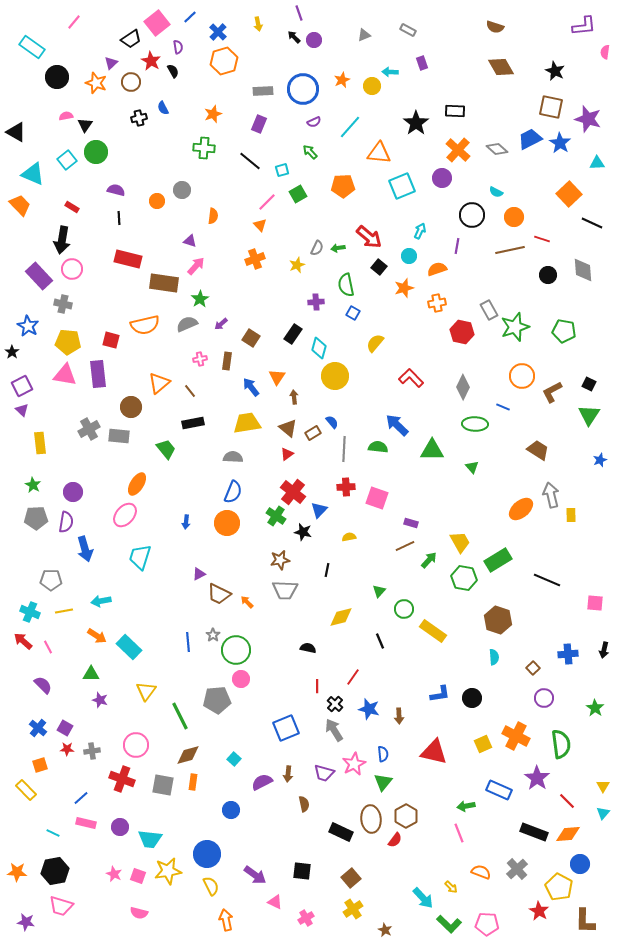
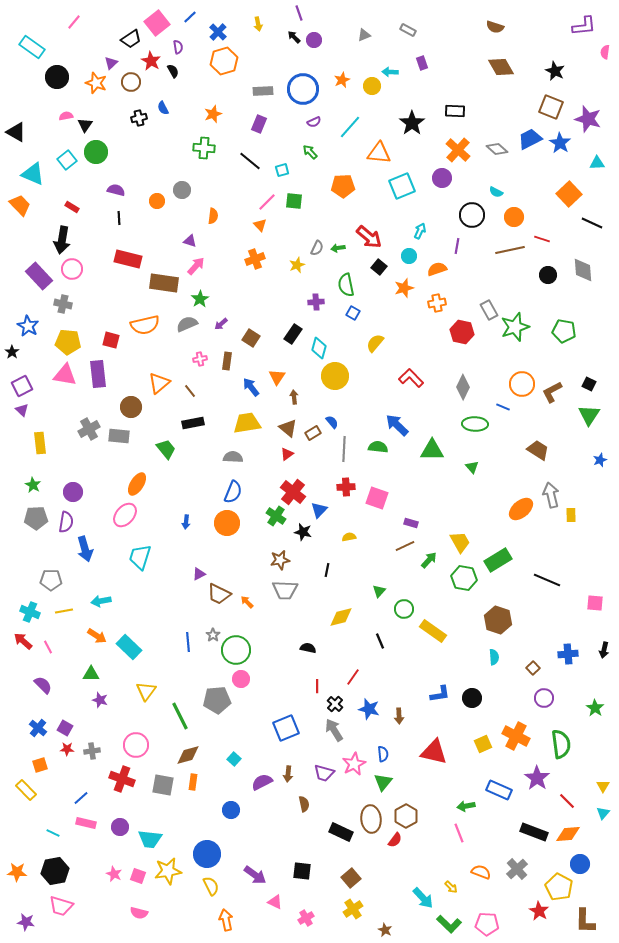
brown square at (551, 107): rotated 10 degrees clockwise
black star at (416, 123): moved 4 px left
green square at (298, 194): moved 4 px left, 7 px down; rotated 36 degrees clockwise
orange circle at (522, 376): moved 8 px down
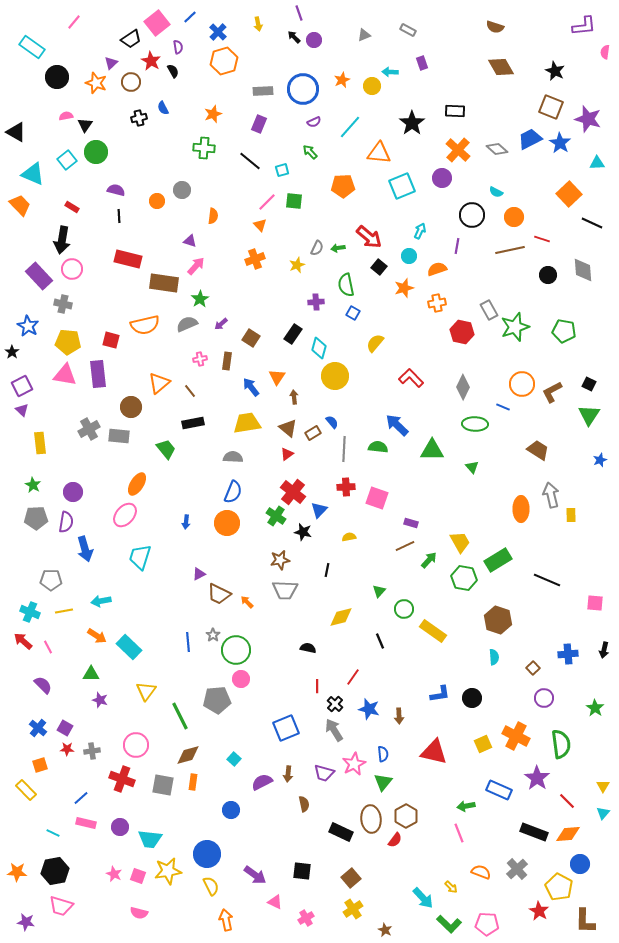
black line at (119, 218): moved 2 px up
orange ellipse at (521, 509): rotated 50 degrees counterclockwise
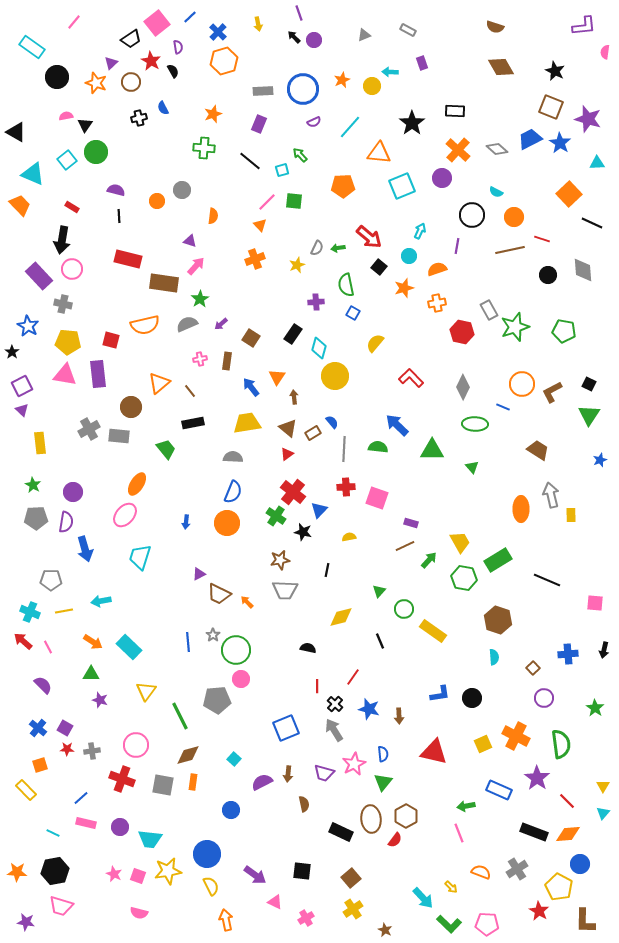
green arrow at (310, 152): moved 10 px left, 3 px down
orange arrow at (97, 636): moved 4 px left, 6 px down
gray cross at (517, 869): rotated 10 degrees clockwise
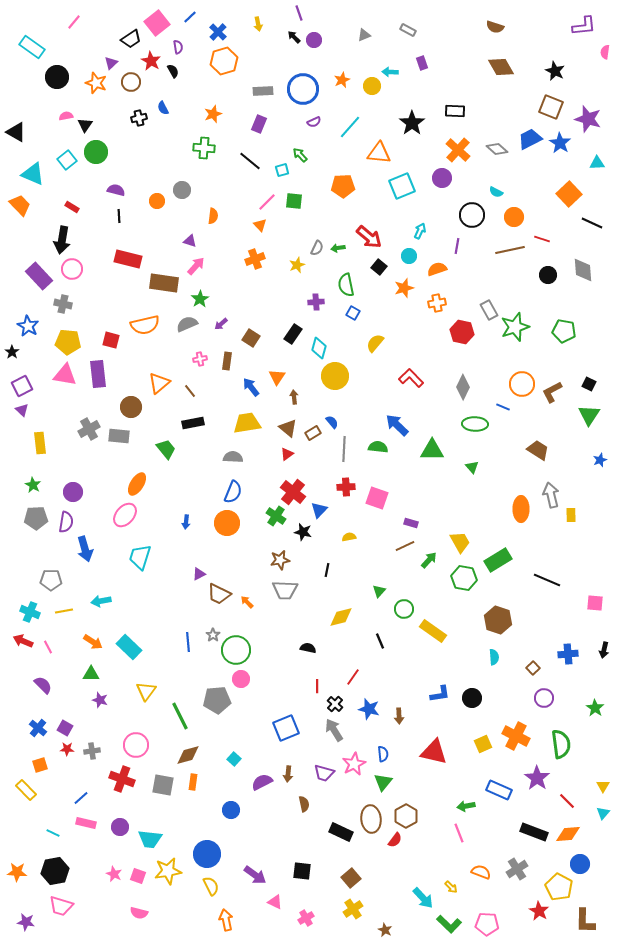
red arrow at (23, 641): rotated 18 degrees counterclockwise
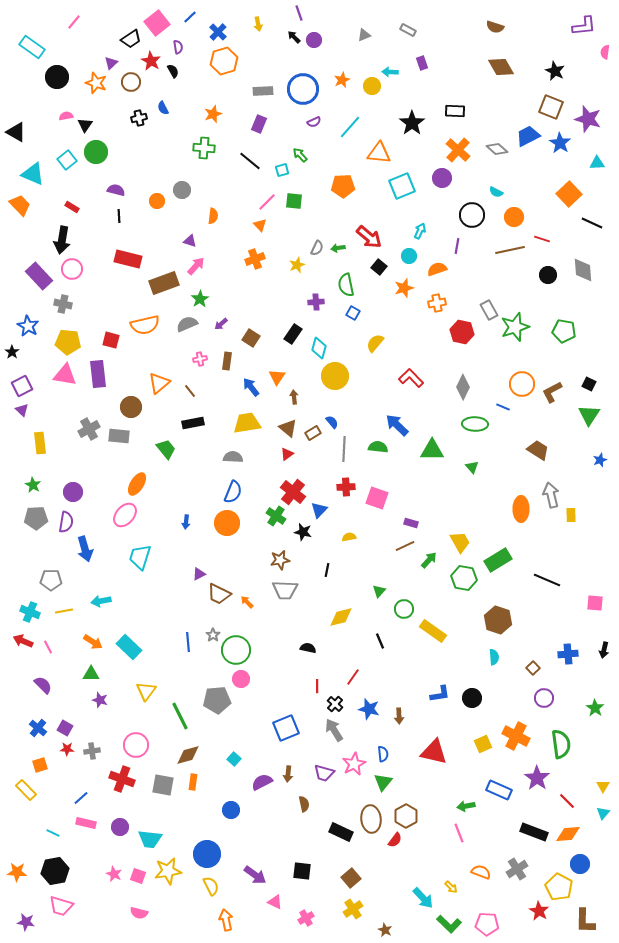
blue trapezoid at (530, 139): moved 2 px left, 3 px up
brown rectangle at (164, 283): rotated 28 degrees counterclockwise
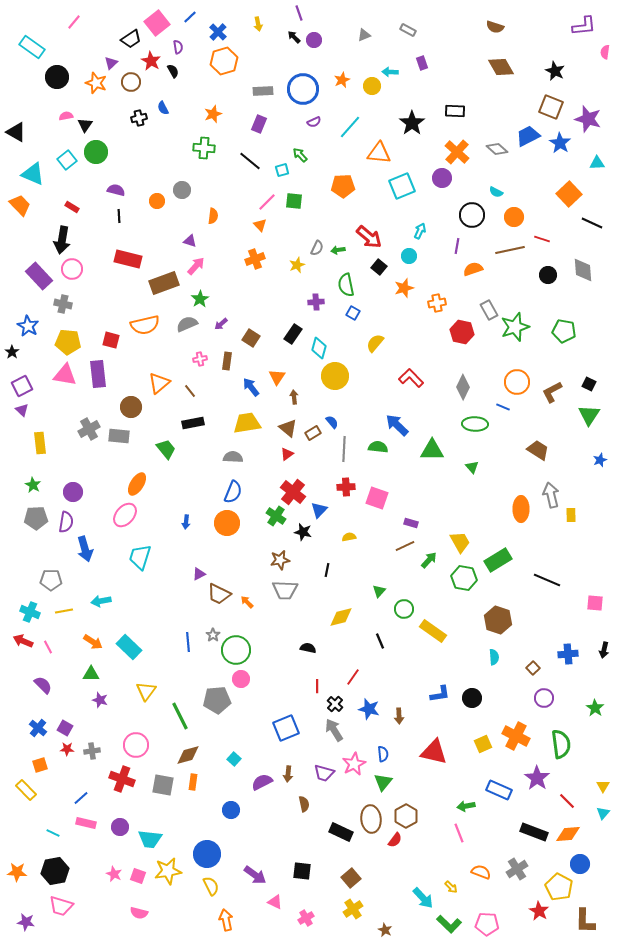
orange cross at (458, 150): moved 1 px left, 2 px down
green arrow at (338, 248): moved 2 px down
orange semicircle at (437, 269): moved 36 px right
orange circle at (522, 384): moved 5 px left, 2 px up
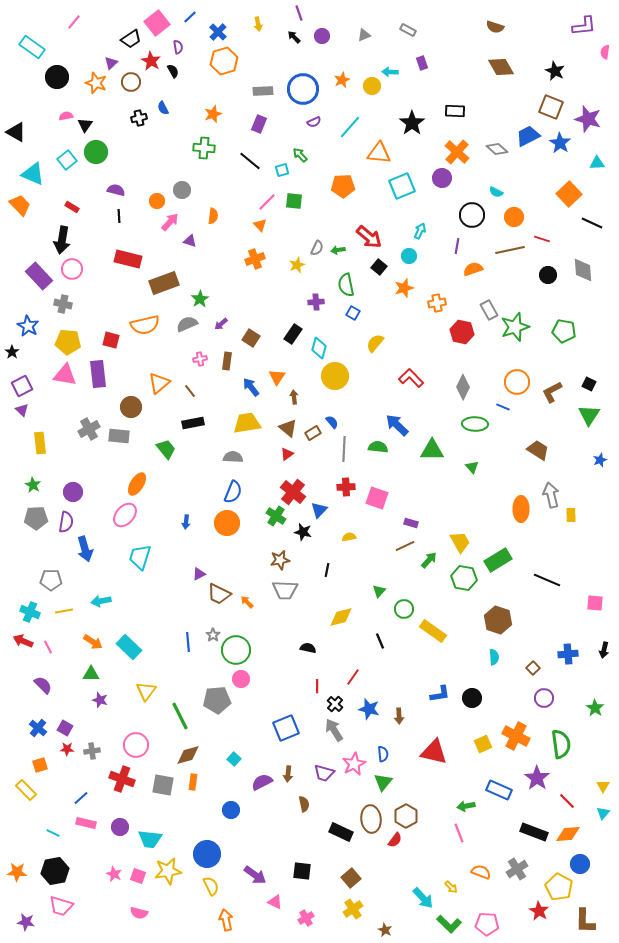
purple circle at (314, 40): moved 8 px right, 4 px up
pink arrow at (196, 266): moved 26 px left, 44 px up
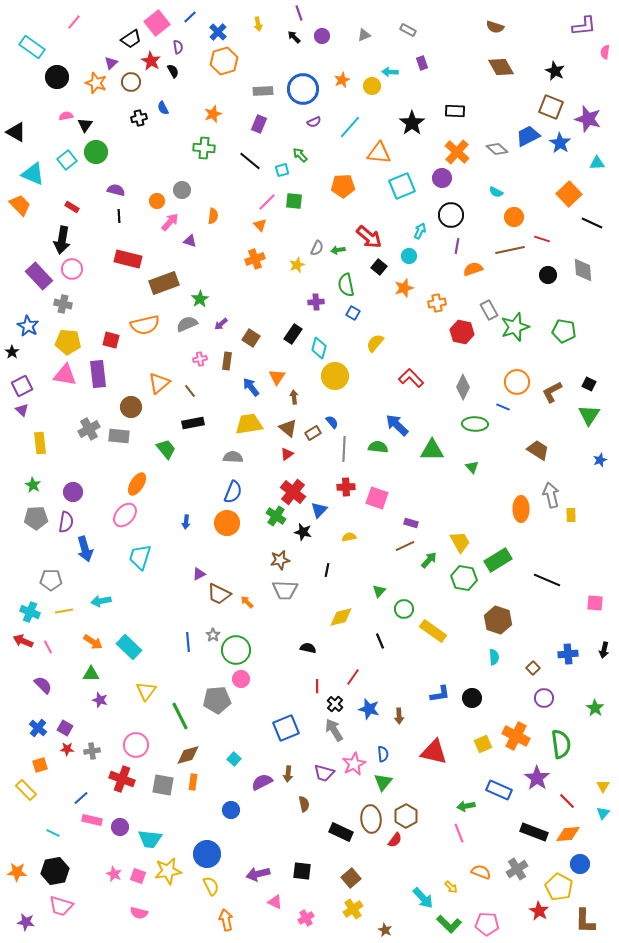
black circle at (472, 215): moved 21 px left
yellow trapezoid at (247, 423): moved 2 px right, 1 px down
pink rectangle at (86, 823): moved 6 px right, 3 px up
purple arrow at (255, 875): moved 3 px right, 1 px up; rotated 130 degrees clockwise
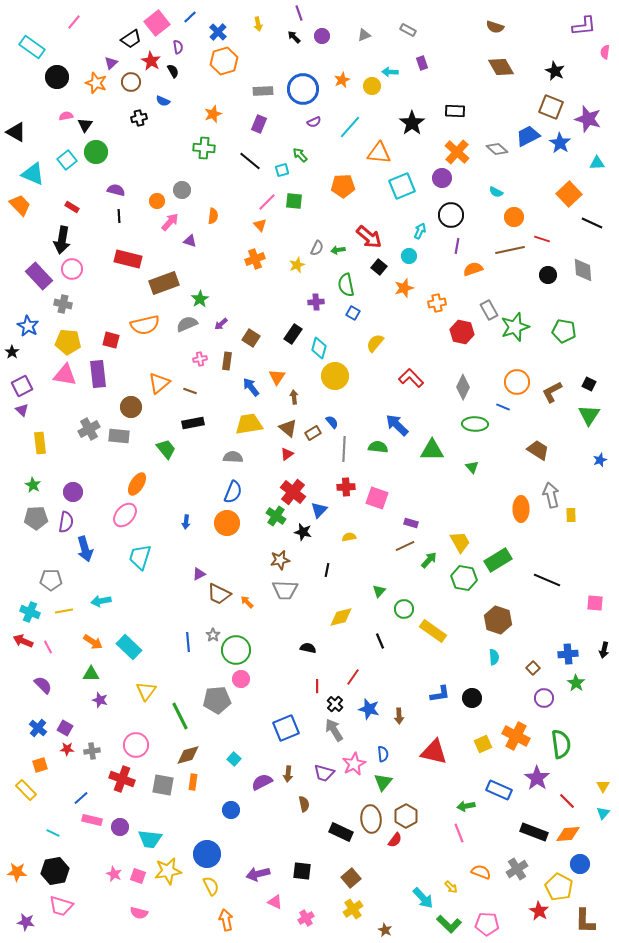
blue semicircle at (163, 108): moved 7 px up; rotated 40 degrees counterclockwise
brown line at (190, 391): rotated 32 degrees counterclockwise
green star at (595, 708): moved 19 px left, 25 px up
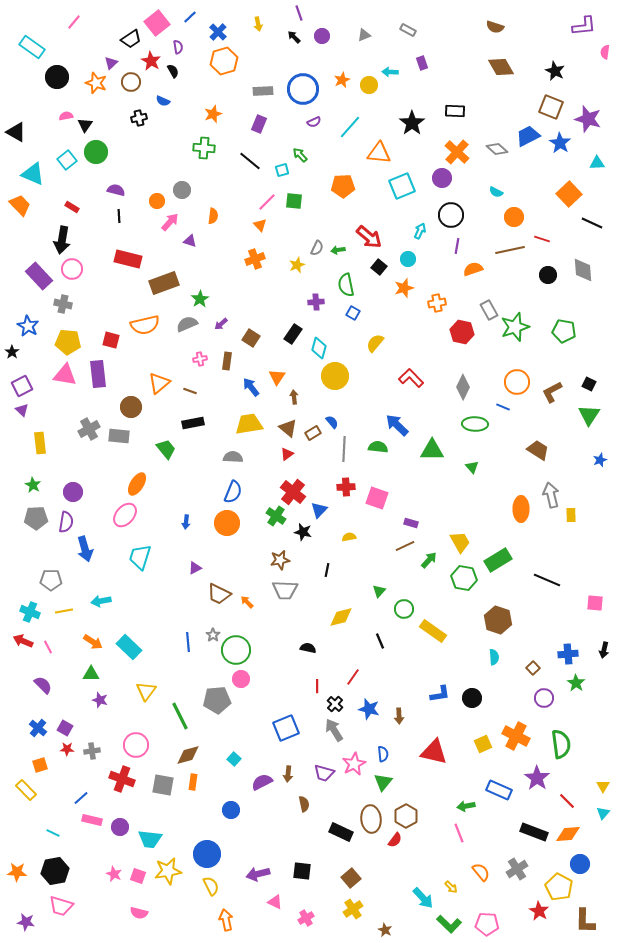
yellow circle at (372, 86): moved 3 px left, 1 px up
cyan circle at (409, 256): moved 1 px left, 3 px down
purple triangle at (199, 574): moved 4 px left, 6 px up
orange semicircle at (481, 872): rotated 30 degrees clockwise
